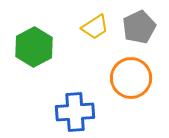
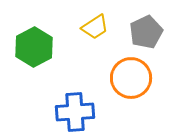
gray pentagon: moved 7 px right, 5 px down
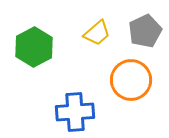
yellow trapezoid: moved 2 px right, 6 px down; rotated 8 degrees counterclockwise
gray pentagon: moved 1 px left, 1 px up
orange circle: moved 2 px down
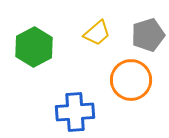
gray pentagon: moved 3 px right, 4 px down; rotated 8 degrees clockwise
